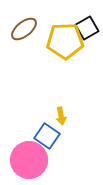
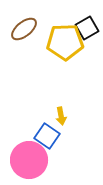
yellow pentagon: moved 1 px down
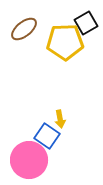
black square: moved 1 px left, 5 px up
yellow arrow: moved 1 px left, 3 px down
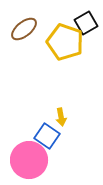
yellow pentagon: rotated 21 degrees clockwise
yellow arrow: moved 1 px right, 2 px up
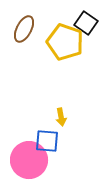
black square: rotated 25 degrees counterclockwise
brown ellipse: rotated 24 degrees counterclockwise
blue square: moved 5 px down; rotated 30 degrees counterclockwise
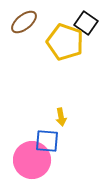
brown ellipse: moved 7 px up; rotated 24 degrees clockwise
pink circle: moved 3 px right
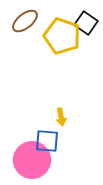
brown ellipse: moved 1 px right, 1 px up
yellow pentagon: moved 3 px left, 6 px up
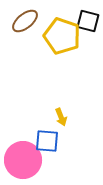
black square: moved 2 px right, 2 px up; rotated 20 degrees counterclockwise
yellow arrow: rotated 12 degrees counterclockwise
pink circle: moved 9 px left
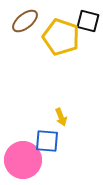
yellow pentagon: moved 1 px left, 1 px down
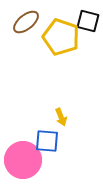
brown ellipse: moved 1 px right, 1 px down
